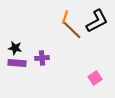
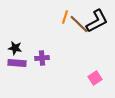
brown line: moved 7 px right, 6 px up
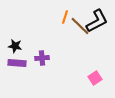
brown line: moved 1 px right, 2 px down
black star: moved 2 px up
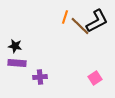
purple cross: moved 2 px left, 19 px down
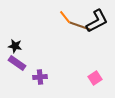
orange line: rotated 56 degrees counterclockwise
brown line: rotated 25 degrees counterclockwise
purple rectangle: rotated 30 degrees clockwise
